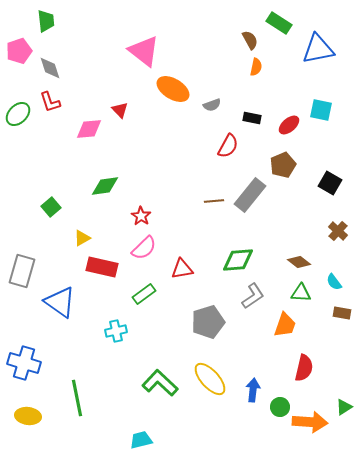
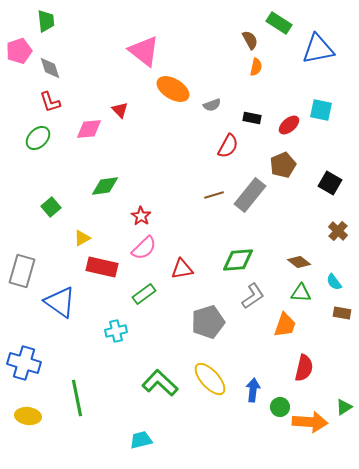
green ellipse at (18, 114): moved 20 px right, 24 px down
brown line at (214, 201): moved 6 px up; rotated 12 degrees counterclockwise
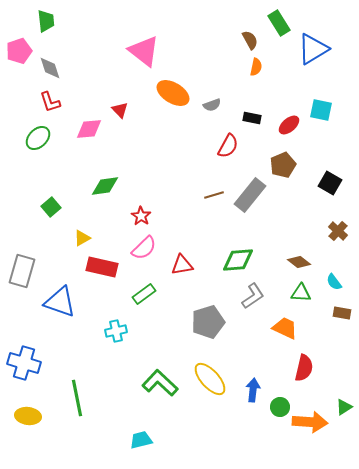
green rectangle at (279, 23): rotated 25 degrees clockwise
blue triangle at (318, 49): moved 5 px left; rotated 20 degrees counterclockwise
orange ellipse at (173, 89): moved 4 px down
red triangle at (182, 269): moved 4 px up
blue triangle at (60, 302): rotated 16 degrees counterclockwise
orange trapezoid at (285, 325): moved 3 px down; rotated 84 degrees counterclockwise
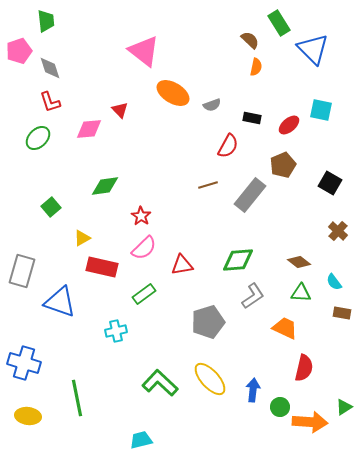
brown semicircle at (250, 40): rotated 18 degrees counterclockwise
blue triangle at (313, 49): rotated 44 degrees counterclockwise
brown line at (214, 195): moved 6 px left, 10 px up
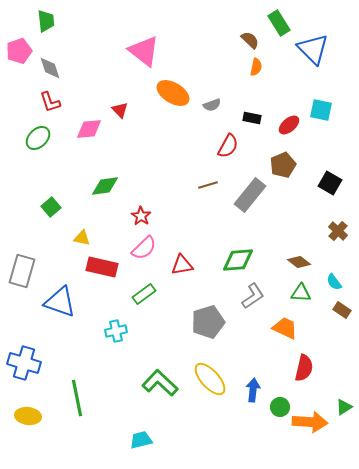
yellow triangle at (82, 238): rotated 42 degrees clockwise
brown rectangle at (342, 313): moved 3 px up; rotated 24 degrees clockwise
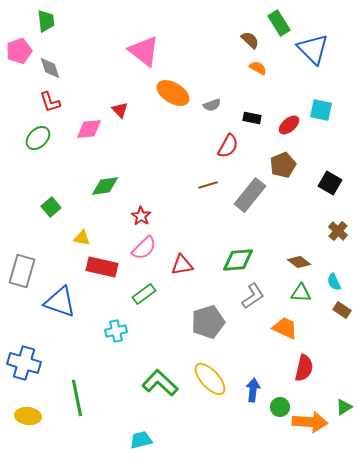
orange semicircle at (256, 67): moved 2 px right, 1 px down; rotated 72 degrees counterclockwise
cyan semicircle at (334, 282): rotated 12 degrees clockwise
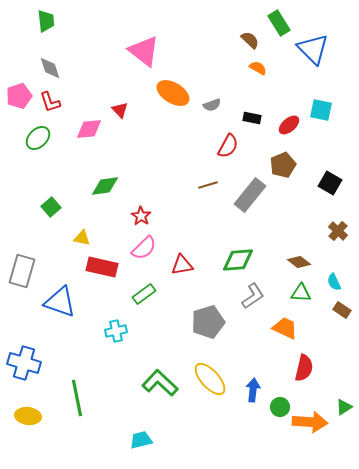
pink pentagon at (19, 51): moved 45 px down
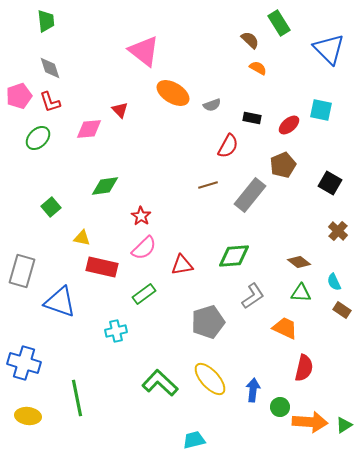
blue triangle at (313, 49): moved 16 px right
green diamond at (238, 260): moved 4 px left, 4 px up
green triangle at (344, 407): moved 18 px down
cyan trapezoid at (141, 440): moved 53 px right
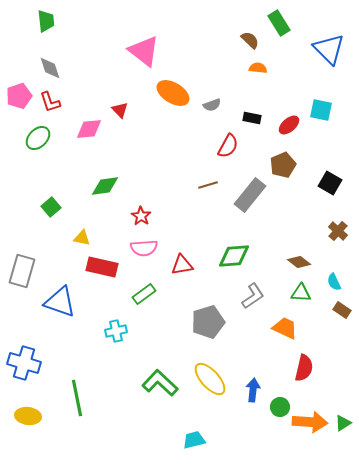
orange semicircle at (258, 68): rotated 24 degrees counterclockwise
pink semicircle at (144, 248): rotated 40 degrees clockwise
green triangle at (344, 425): moved 1 px left, 2 px up
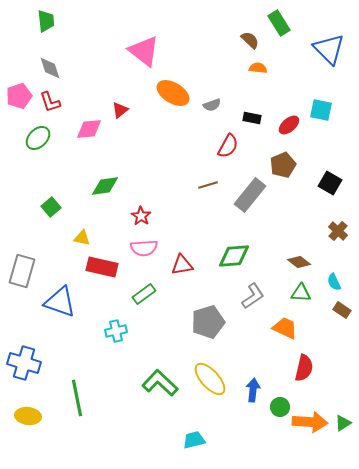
red triangle at (120, 110): rotated 36 degrees clockwise
